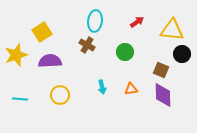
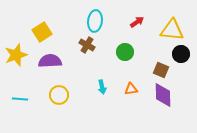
black circle: moved 1 px left
yellow circle: moved 1 px left
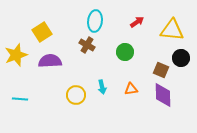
black circle: moved 4 px down
yellow circle: moved 17 px right
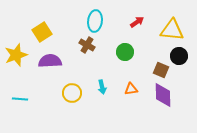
black circle: moved 2 px left, 2 px up
yellow circle: moved 4 px left, 2 px up
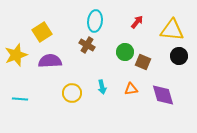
red arrow: rotated 16 degrees counterclockwise
brown square: moved 18 px left, 8 px up
purple diamond: rotated 15 degrees counterclockwise
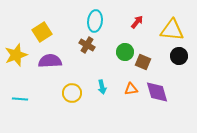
purple diamond: moved 6 px left, 3 px up
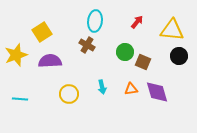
yellow circle: moved 3 px left, 1 px down
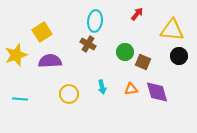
red arrow: moved 8 px up
brown cross: moved 1 px right, 1 px up
